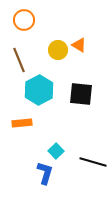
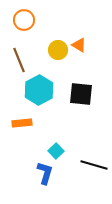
black line: moved 1 px right, 3 px down
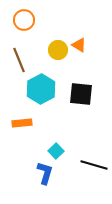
cyan hexagon: moved 2 px right, 1 px up
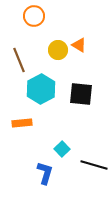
orange circle: moved 10 px right, 4 px up
cyan square: moved 6 px right, 2 px up
